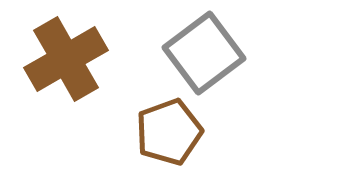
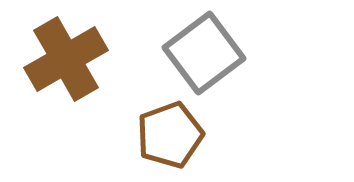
brown pentagon: moved 1 px right, 3 px down
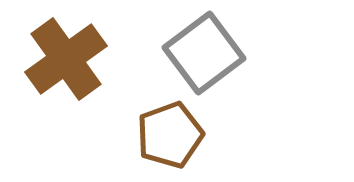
brown cross: rotated 6 degrees counterclockwise
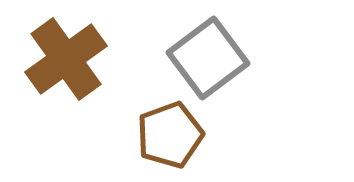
gray square: moved 4 px right, 5 px down
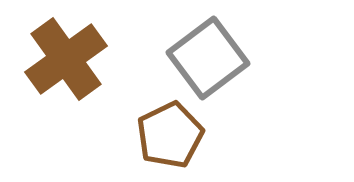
brown pentagon: rotated 6 degrees counterclockwise
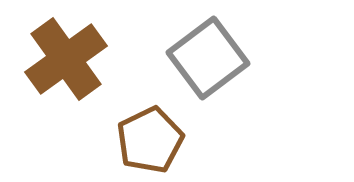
brown pentagon: moved 20 px left, 5 px down
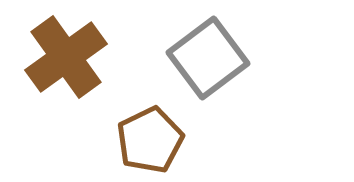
brown cross: moved 2 px up
